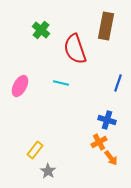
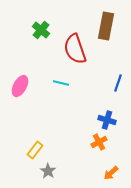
orange arrow: moved 15 px down; rotated 84 degrees clockwise
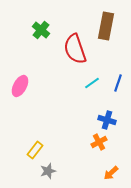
cyan line: moved 31 px right; rotated 49 degrees counterclockwise
gray star: rotated 21 degrees clockwise
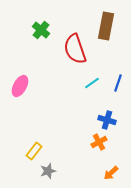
yellow rectangle: moved 1 px left, 1 px down
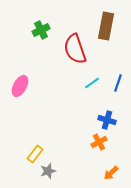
green cross: rotated 24 degrees clockwise
yellow rectangle: moved 1 px right, 3 px down
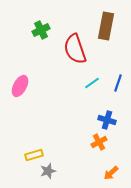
yellow rectangle: moved 1 px left, 1 px down; rotated 36 degrees clockwise
